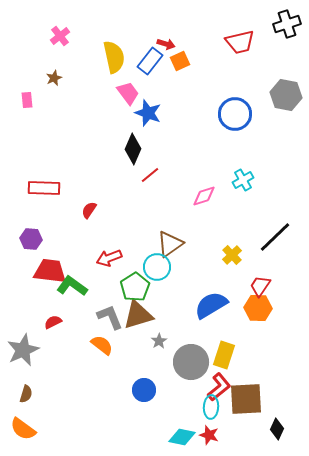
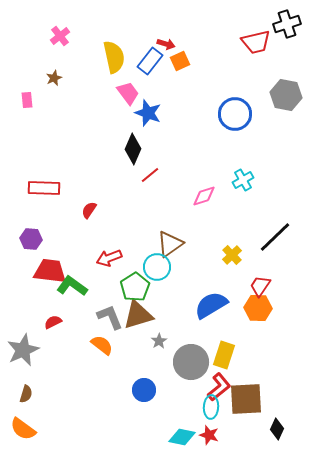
red trapezoid at (240, 42): moved 16 px right
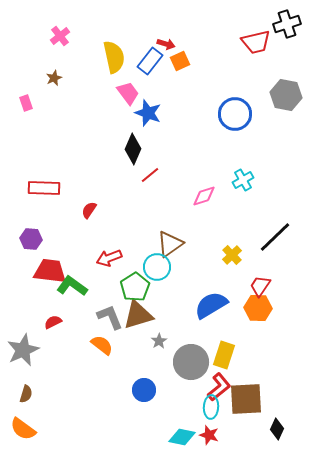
pink rectangle at (27, 100): moved 1 px left, 3 px down; rotated 14 degrees counterclockwise
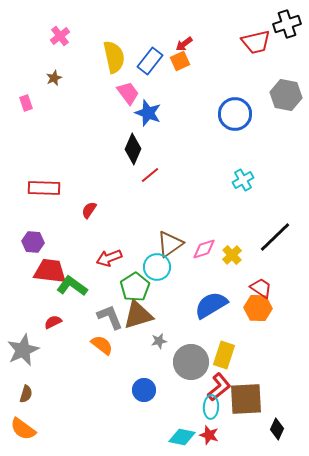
red arrow at (166, 44): moved 18 px right; rotated 126 degrees clockwise
pink diamond at (204, 196): moved 53 px down
purple hexagon at (31, 239): moved 2 px right, 3 px down
red trapezoid at (260, 286): moved 1 px right, 2 px down; rotated 90 degrees clockwise
gray star at (159, 341): rotated 21 degrees clockwise
